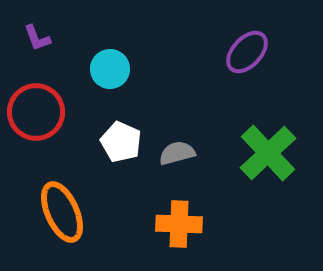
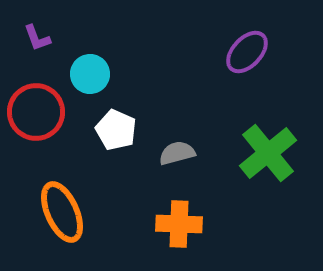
cyan circle: moved 20 px left, 5 px down
white pentagon: moved 5 px left, 12 px up
green cross: rotated 4 degrees clockwise
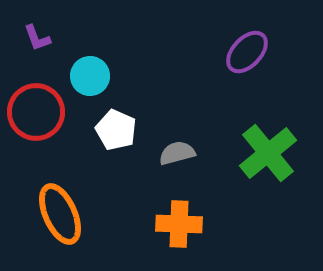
cyan circle: moved 2 px down
orange ellipse: moved 2 px left, 2 px down
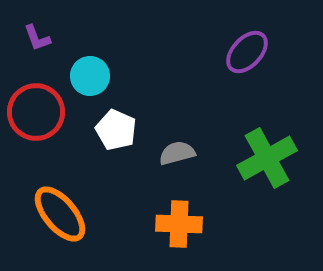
green cross: moved 1 px left, 5 px down; rotated 10 degrees clockwise
orange ellipse: rotated 16 degrees counterclockwise
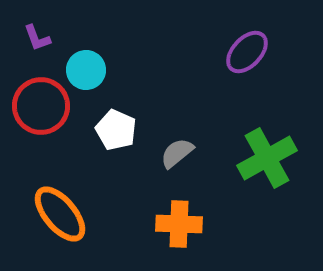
cyan circle: moved 4 px left, 6 px up
red circle: moved 5 px right, 6 px up
gray semicircle: rotated 24 degrees counterclockwise
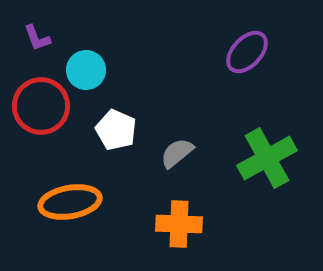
orange ellipse: moved 10 px right, 12 px up; rotated 60 degrees counterclockwise
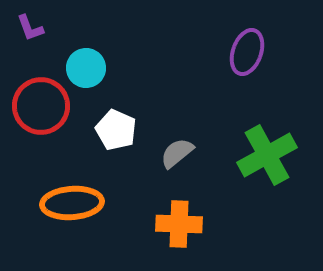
purple L-shape: moved 7 px left, 10 px up
purple ellipse: rotated 24 degrees counterclockwise
cyan circle: moved 2 px up
green cross: moved 3 px up
orange ellipse: moved 2 px right, 1 px down; rotated 6 degrees clockwise
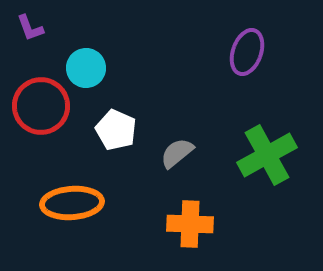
orange cross: moved 11 px right
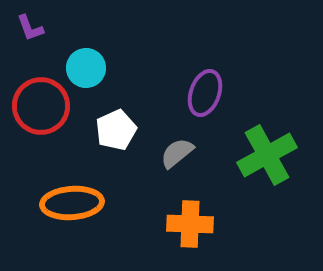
purple ellipse: moved 42 px left, 41 px down
white pentagon: rotated 24 degrees clockwise
